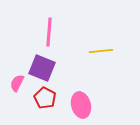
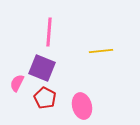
pink ellipse: moved 1 px right, 1 px down
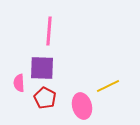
pink line: moved 1 px up
yellow line: moved 7 px right, 35 px down; rotated 20 degrees counterclockwise
purple square: rotated 20 degrees counterclockwise
pink semicircle: moved 2 px right; rotated 30 degrees counterclockwise
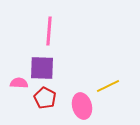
pink semicircle: rotated 96 degrees clockwise
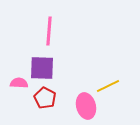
pink ellipse: moved 4 px right
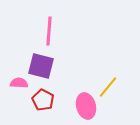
purple square: moved 1 px left, 2 px up; rotated 12 degrees clockwise
yellow line: moved 1 px down; rotated 25 degrees counterclockwise
red pentagon: moved 2 px left, 2 px down
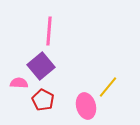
purple square: rotated 36 degrees clockwise
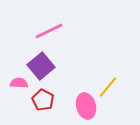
pink line: rotated 60 degrees clockwise
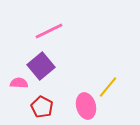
red pentagon: moved 1 px left, 7 px down
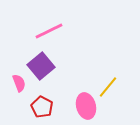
pink semicircle: rotated 66 degrees clockwise
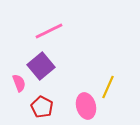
yellow line: rotated 15 degrees counterclockwise
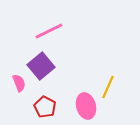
red pentagon: moved 3 px right
